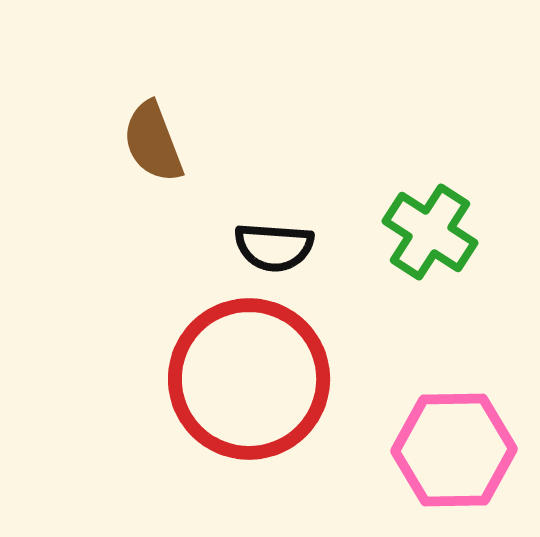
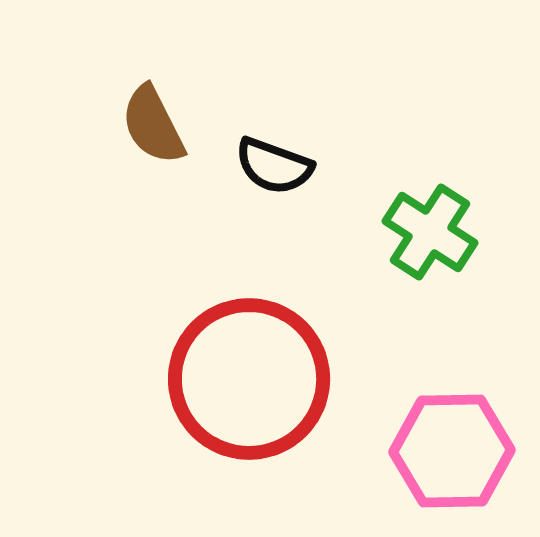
brown semicircle: moved 17 px up; rotated 6 degrees counterclockwise
black semicircle: moved 81 px up; rotated 16 degrees clockwise
pink hexagon: moved 2 px left, 1 px down
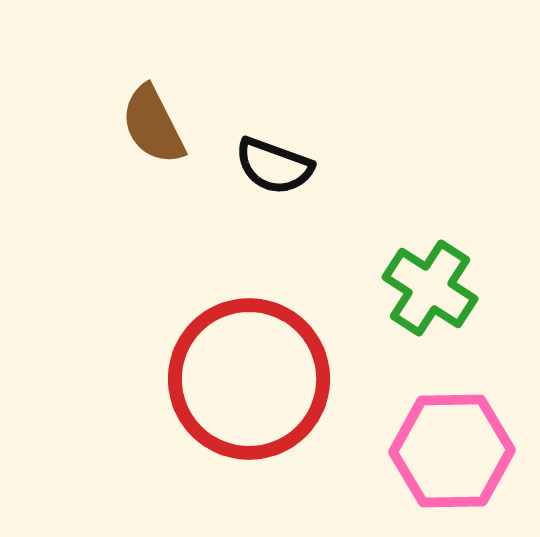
green cross: moved 56 px down
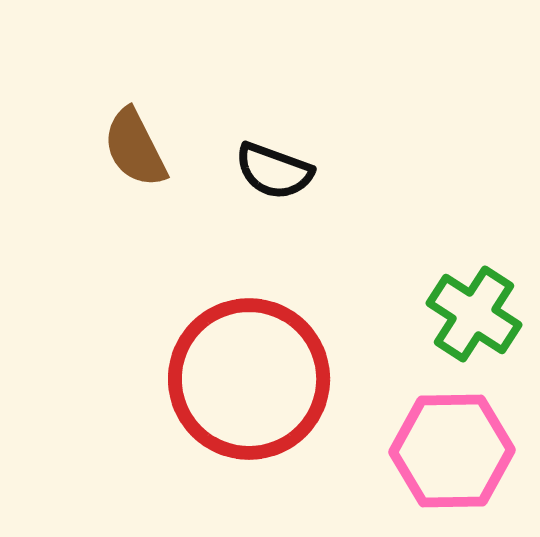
brown semicircle: moved 18 px left, 23 px down
black semicircle: moved 5 px down
green cross: moved 44 px right, 26 px down
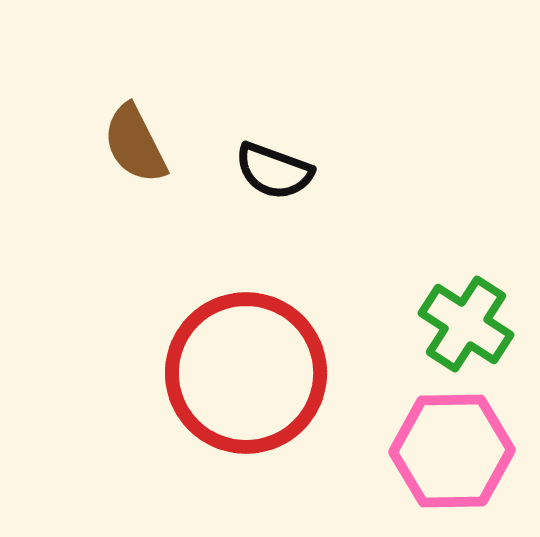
brown semicircle: moved 4 px up
green cross: moved 8 px left, 10 px down
red circle: moved 3 px left, 6 px up
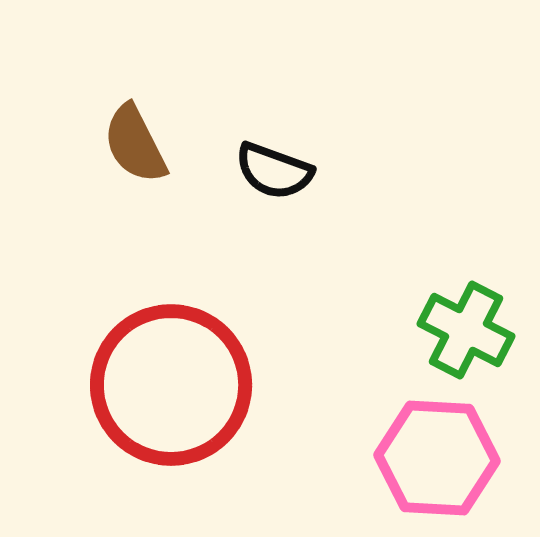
green cross: moved 6 px down; rotated 6 degrees counterclockwise
red circle: moved 75 px left, 12 px down
pink hexagon: moved 15 px left, 7 px down; rotated 4 degrees clockwise
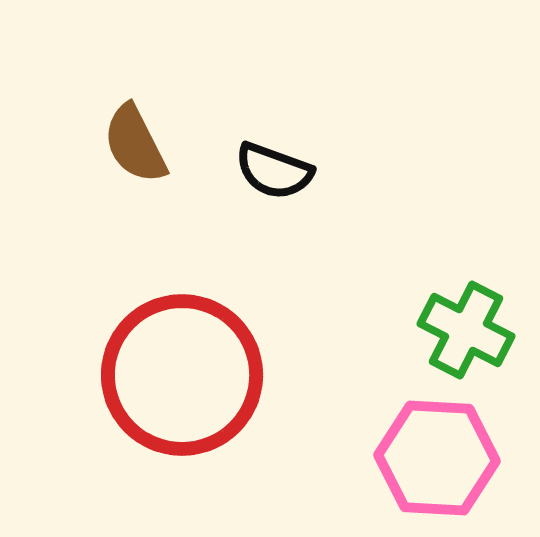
red circle: moved 11 px right, 10 px up
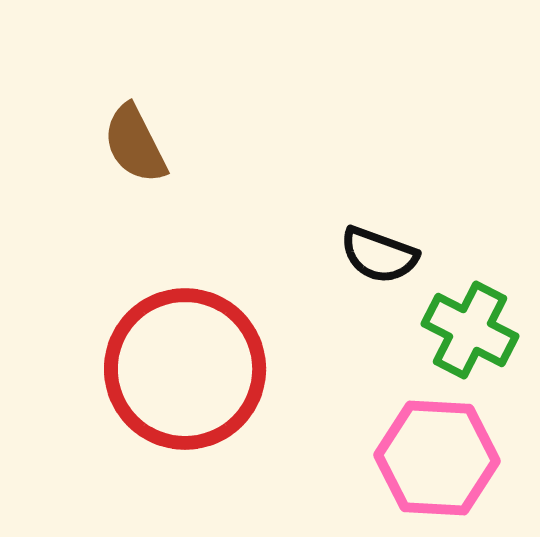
black semicircle: moved 105 px right, 84 px down
green cross: moved 4 px right
red circle: moved 3 px right, 6 px up
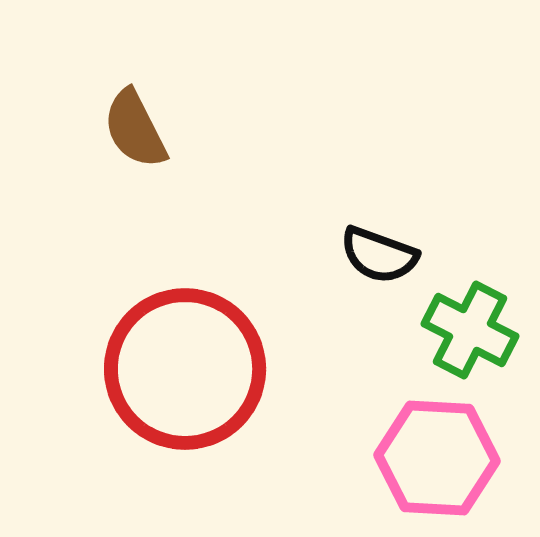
brown semicircle: moved 15 px up
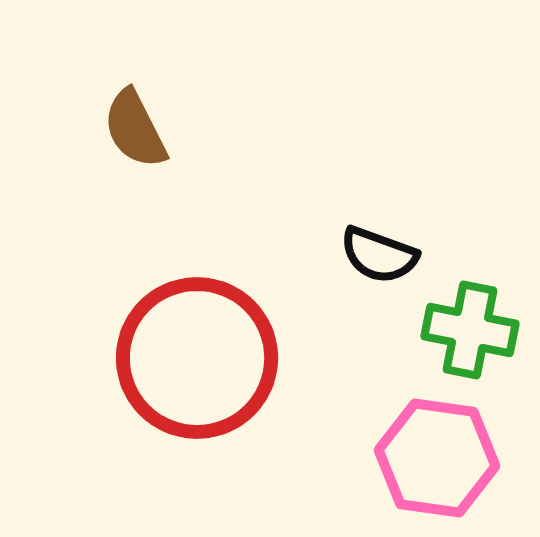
green cross: rotated 16 degrees counterclockwise
red circle: moved 12 px right, 11 px up
pink hexagon: rotated 5 degrees clockwise
